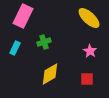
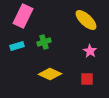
yellow ellipse: moved 3 px left, 2 px down
cyan rectangle: moved 2 px right, 2 px up; rotated 48 degrees clockwise
yellow diamond: rotated 55 degrees clockwise
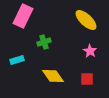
cyan rectangle: moved 14 px down
yellow diamond: moved 3 px right, 2 px down; rotated 30 degrees clockwise
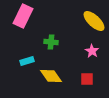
yellow ellipse: moved 8 px right, 1 px down
green cross: moved 7 px right; rotated 24 degrees clockwise
pink star: moved 2 px right
cyan rectangle: moved 10 px right, 1 px down
yellow diamond: moved 2 px left
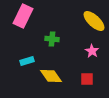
green cross: moved 1 px right, 3 px up
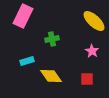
green cross: rotated 16 degrees counterclockwise
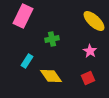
pink star: moved 2 px left
cyan rectangle: rotated 40 degrees counterclockwise
red square: moved 1 px right, 1 px up; rotated 24 degrees counterclockwise
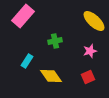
pink rectangle: rotated 15 degrees clockwise
green cross: moved 3 px right, 2 px down
pink star: rotated 24 degrees clockwise
red square: moved 1 px up
